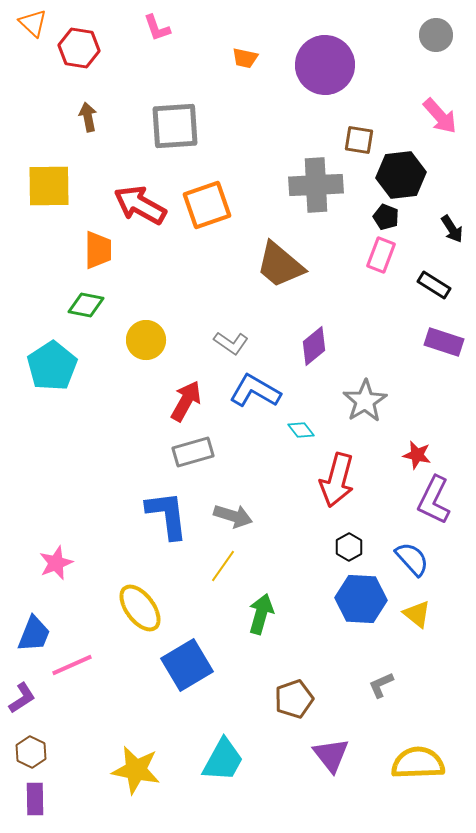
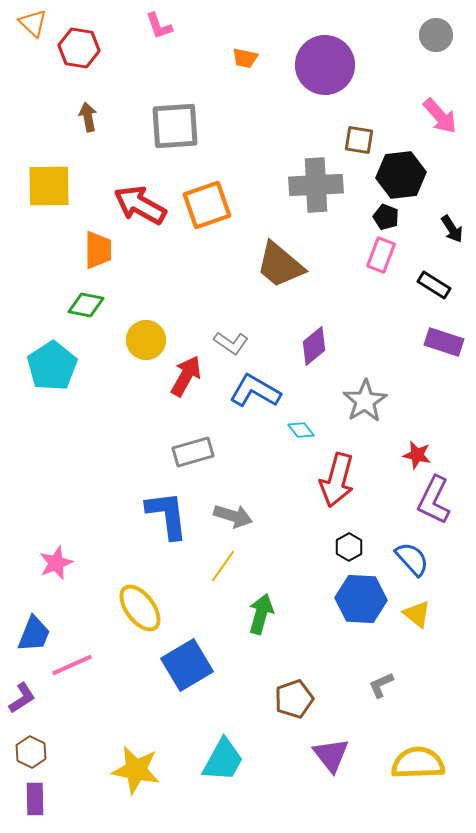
pink L-shape at (157, 28): moved 2 px right, 2 px up
red arrow at (186, 401): moved 25 px up
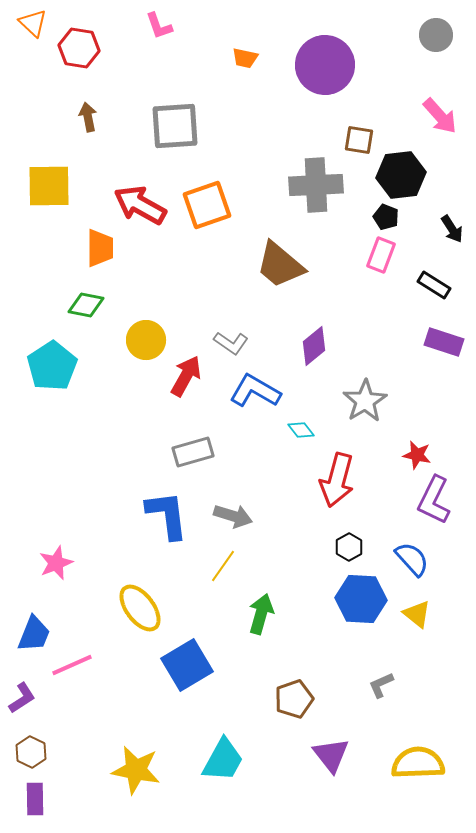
orange trapezoid at (98, 250): moved 2 px right, 2 px up
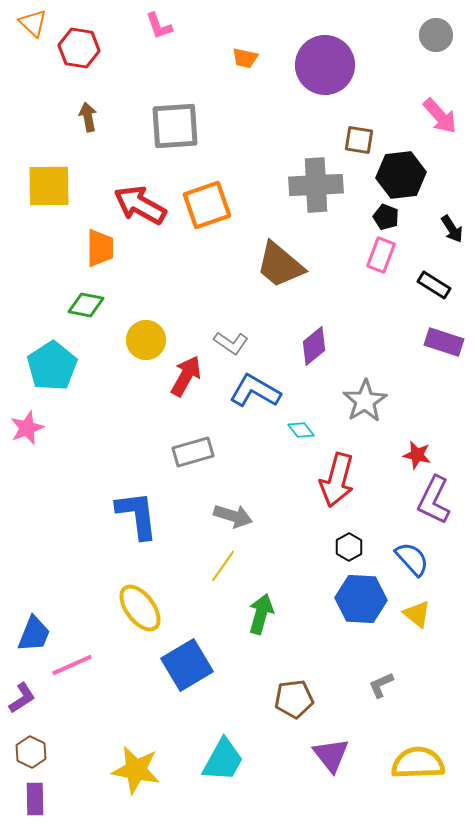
blue L-shape at (167, 515): moved 30 px left
pink star at (56, 563): moved 29 px left, 135 px up
brown pentagon at (294, 699): rotated 12 degrees clockwise
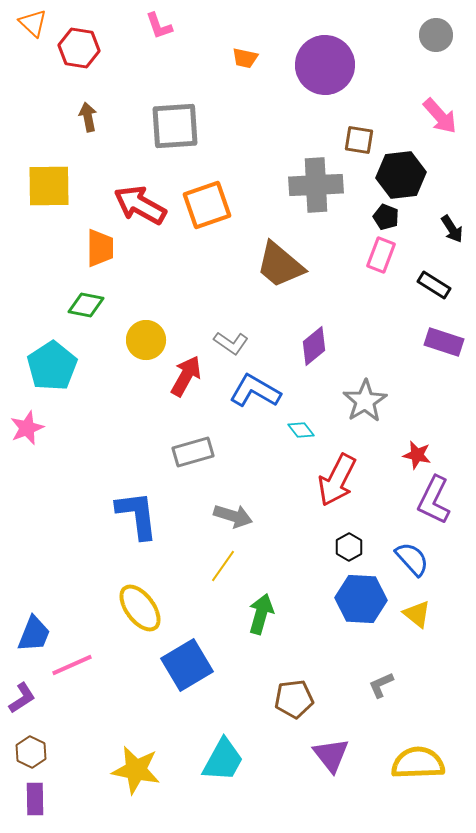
red arrow at (337, 480): rotated 12 degrees clockwise
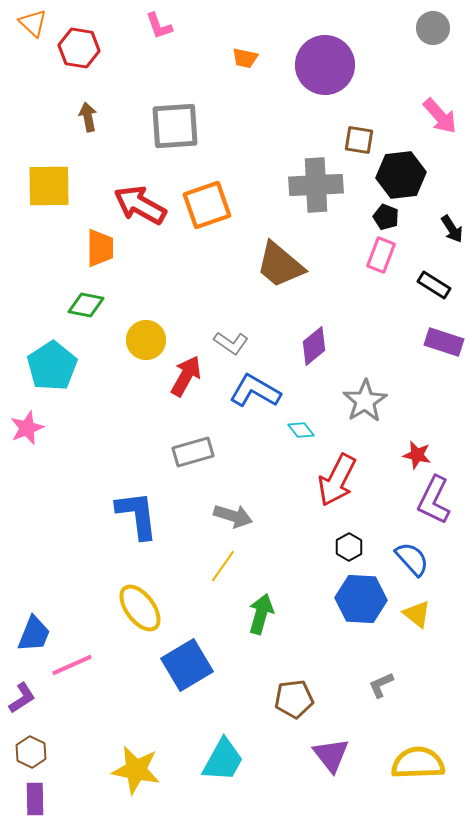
gray circle at (436, 35): moved 3 px left, 7 px up
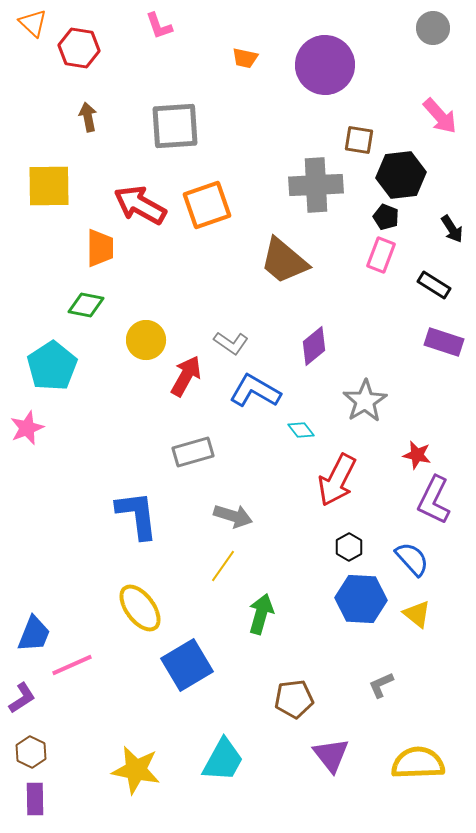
brown trapezoid at (280, 265): moved 4 px right, 4 px up
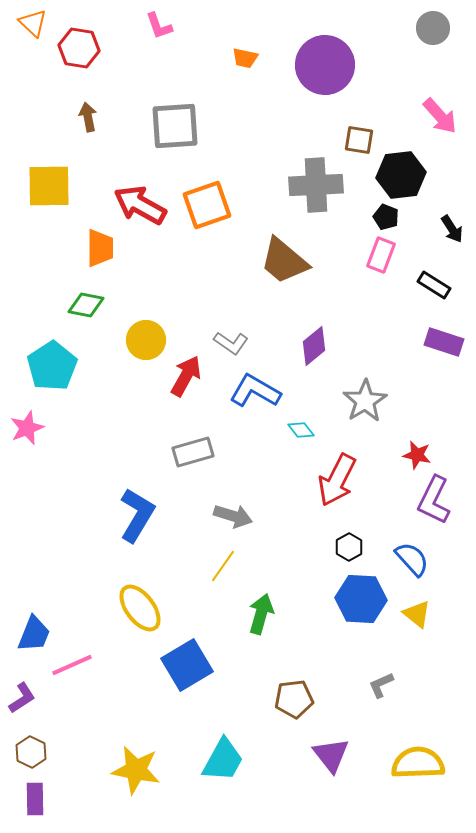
blue L-shape at (137, 515): rotated 38 degrees clockwise
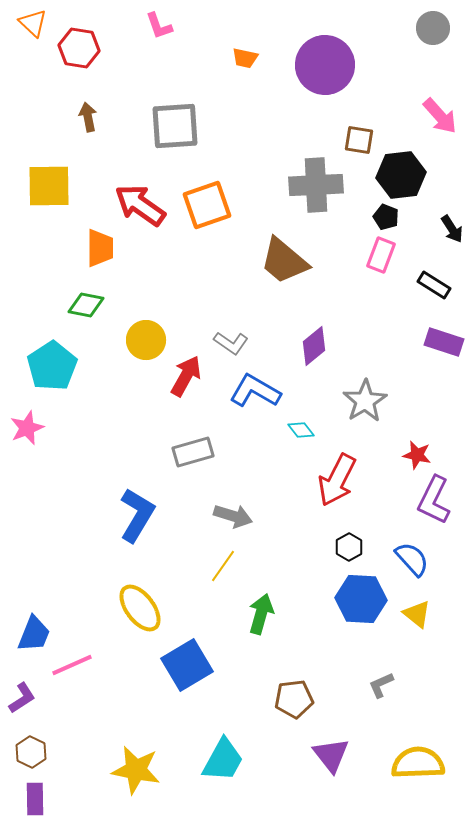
red arrow at (140, 205): rotated 6 degrees clockwise
